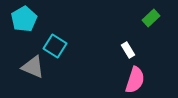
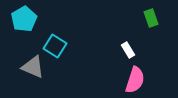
green rectangle: rotated 66 degrees counterclockwise
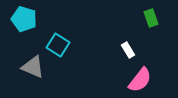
cyan pentagon: rotated 25 degrees counterclockwise
cyan square: moved 3 px right, 1 px up
pink semicircle: moved 5 px right; rotated 20 degrees clockwise
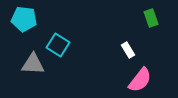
cyan pentagon: rotated 10 degrees counterclockwise
gray triangle: moved 3 px up; rotated 20 degrees counterclockwise
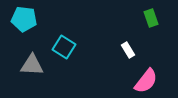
cyan square: moved 6 px right, 2 px down
gray triangle: moved 1 px left, 1 px down
pink semicircle: moved 6 px right, 1 px down
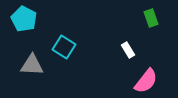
cyan pentagon: rotated 20 degrees clockwise
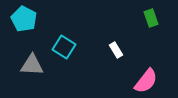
white rectangle: moved 12 px left
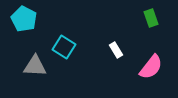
gray triangle: moved 3 px right, 1 px down
pink semicircle: moved 5 px right, 14 px up
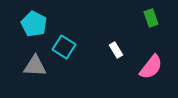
cyan pentagon: moved 10 px right, 5 px down
